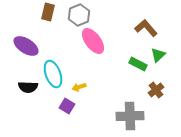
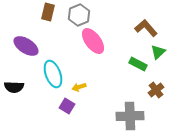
green triangle: moved 3 px up
black semicircle: moved 14 px left
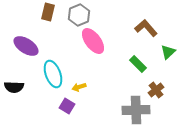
green triangle: moved 10 px right
green rectangle: rotated 18 degrees clockwise
gray cross: moved 6 px right, 6 px up
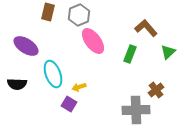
green rectangle: moved 8 px left, 10 px up; rotated 66 degrees clockwise
black semicircle: moved 3 px right, 3 px up
purple square: moved 2 px right, 2 px up
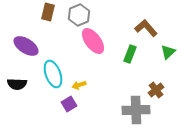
yellow arrow: moved 2 px up
purple square: rotated 28 degrees clockwise
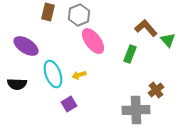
green triangle: moved 12 px up; rotated 28 degrees counterclockwise
yellow arrow: moved 10 px up
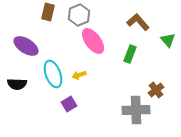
brown L-shape: moved 8 px left, 6 px up
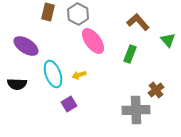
gray hexagon: moved 1 px left, 1 px up; rotated 10 degrees counterclockwise
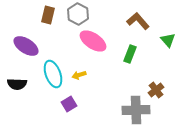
brown rectangle: moved 3 px down
brown L-shape: moved 1 px up
pink ellipse: rotated 20 degrees counterclockwise
